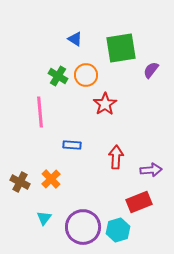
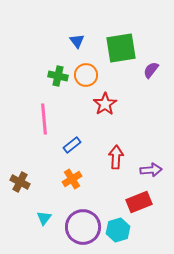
blue triangle: moved 2 px right, 2 px down; rotated 21 degrees clockwise
green cross: rotated 18 degrees counterclockwise
pink line: moved 4 px right, 7 px down
blue rectangle: rotated 42 degrees counterclockwise
orange cross: moved 21 px right; rotated 12 degrees clockwise
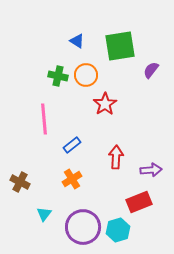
blue triangle: rotated 21 degrees counterclockwise
green square: moved 1 px left, 2 px up
cyan triangle: moved 4 px up
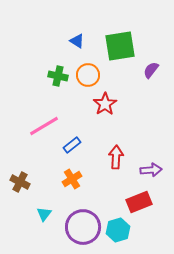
orange circle: moved 2 px right
pink line: moved 7 px down; rotated 64 degrees clockwise
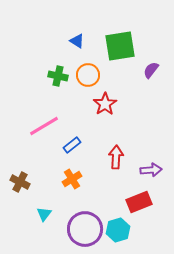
purple circle: moved 2 px right, 2 px down
